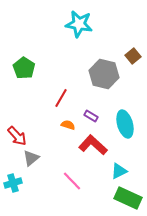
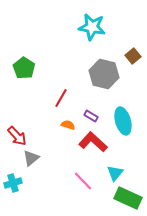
cyan star: moved 13 px right, 3 px down
cyan ellipse: moved 2 px left, 3 px up
red L-shape: moved 3 px up
cyan triangle: moved 4 px left, 2 px down; rotated 24 degrees counterclockwise
pink line: moved 11 px right
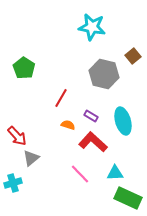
cyan triangle: rotated 48 degrees clockwise
pink line: moved 3 px left, 7 px up
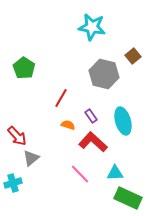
purple rectangle: rotated 24 degrees clockwise
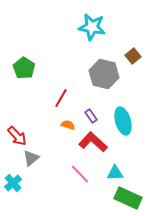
cyan cross: rotated 24 degrees counterclockwise
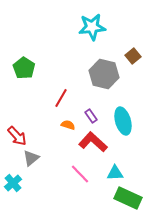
cyan star: rotated 16 degrees counterclockwise
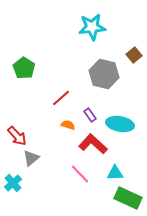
brown square: moved 1 px right, 1 px up
red line: rotated 18 degrees clockwise
purple rectangle: moved 1 px left, 1 px up
cyan ellipse: moved 3 px left, 3 px down; rotated 64 degrees counterclockwise
red L-shape: moved 2 px down
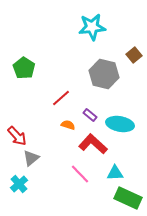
purple rectangle: rotated 16 degrees counterclockwise
cyan cross: moved 6 px right, 1 px down
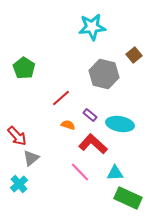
pink line: moved 2 px up
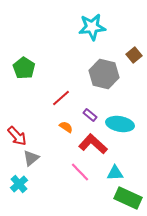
orange semicircle: moved 2 px left, 2 px down; rotated 16 degrees clockwise
